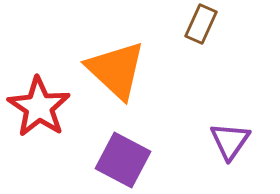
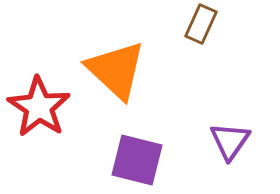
purple square: moved 14 px right; rotated 14 degrees counterclockwise
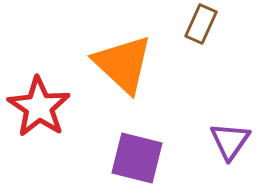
orange triangle: moved 7 px right, 6 px up
purple square: moved 2 px up
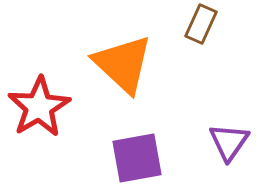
red star: rotated 8 degrees clockwise
purple triangle: moved 1 px left, 1 px down
purple square: rotated 24 degrees counterclockwise
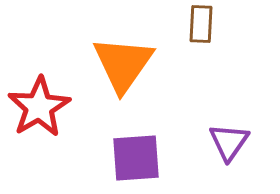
brown rectangle: rotated 21 degrees counterclockwise
orange triangle: rotated 22 degrees clockwise
purple square: moved 1 px left; rotated 6 degrees clockwise
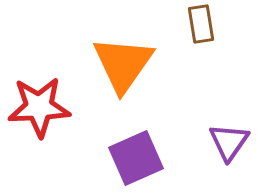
brown rectangle: rotated 12 degrees counterclockwise
red star: rotated 28 degrees clockwise
purple square: rotated 20 degrees counterclockwise
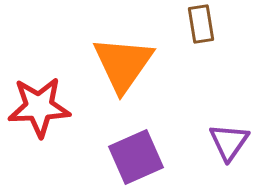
purple square: moved 1 px up
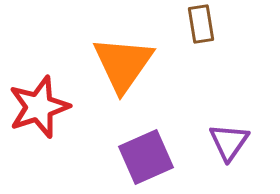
red star: rotated 16 degrees counterclockwise
purple square: moved 10 px right
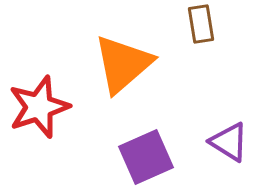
orange triangle: rotated 14 degrees clockwise
purple triangle: rotated 33 degrees counterclockwise
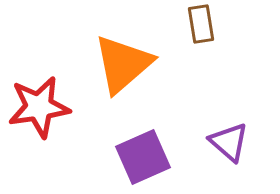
red star: rotated 10 degrees clockwise
purple triangle: rotated 9 degrees clockwise
purple square: moved 3 px left
